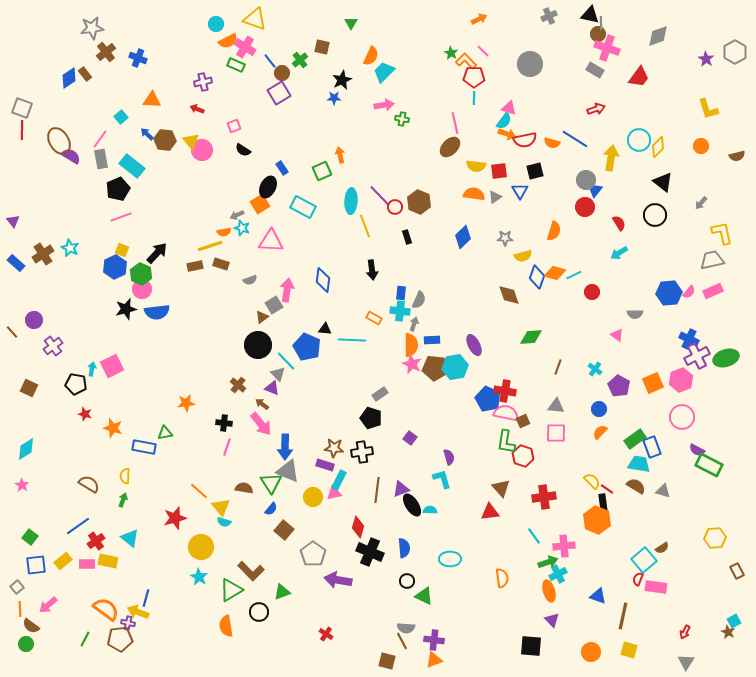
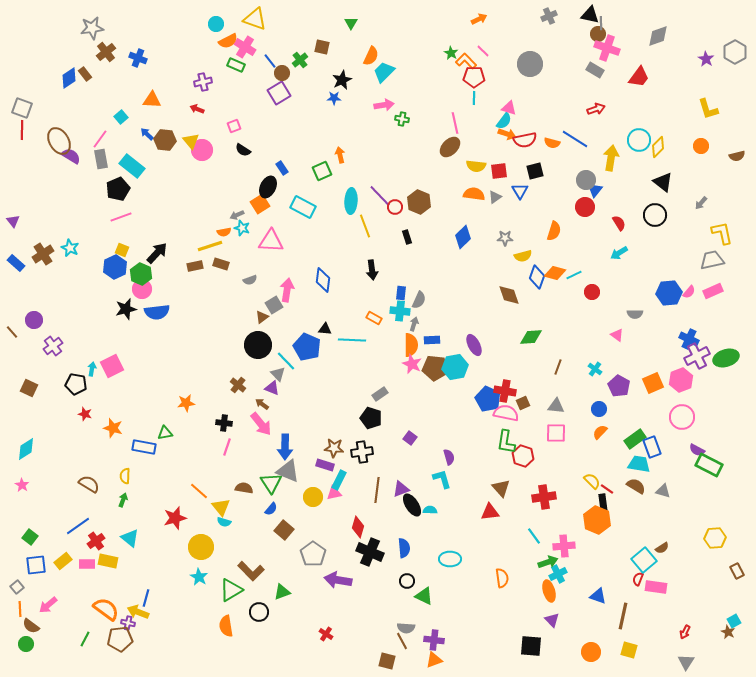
brown square at (523, 421): moved 18 px up
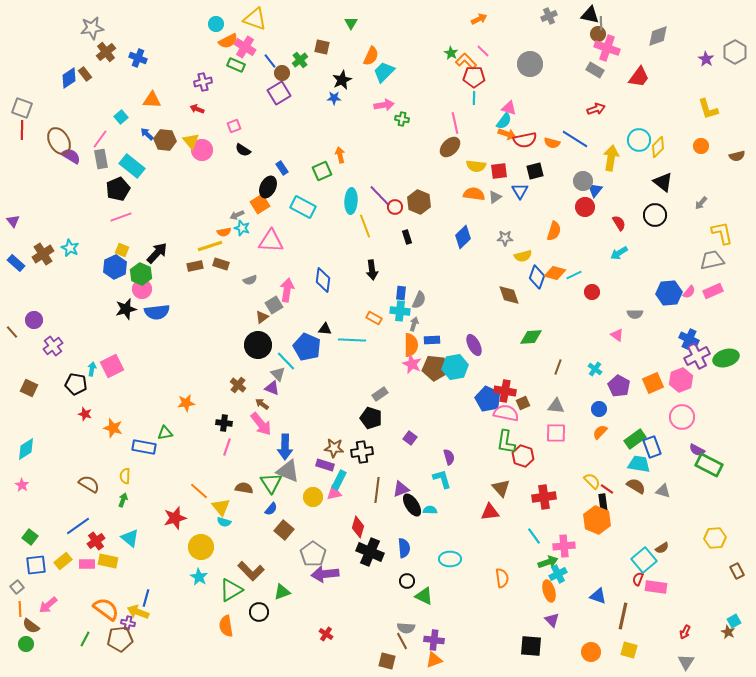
gray circle at (586, 180): moved 3 px left, 1 px down
purple arrow at (338, 580): moved 13 px left, 6 px up; rotated 16 degrees counterclockwise
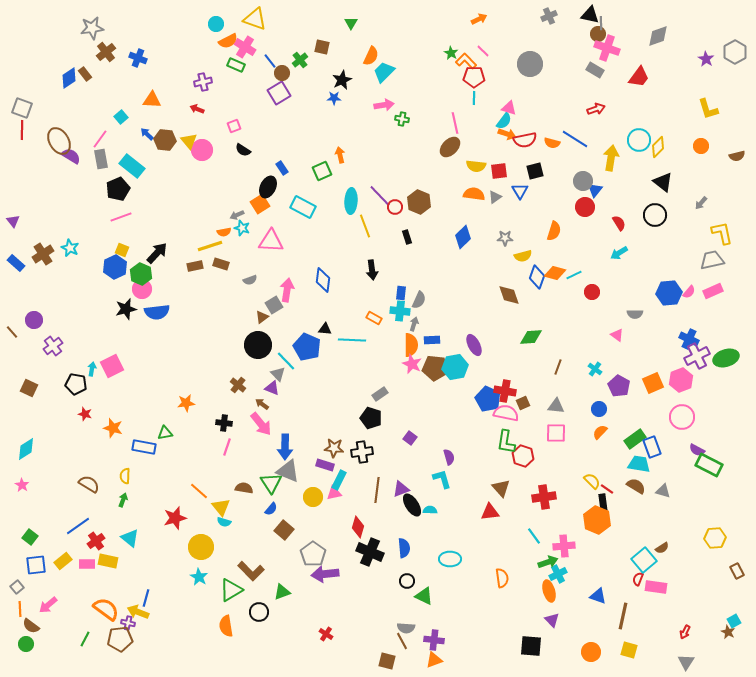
yellow triangle at (191, 141): moved 2 px left
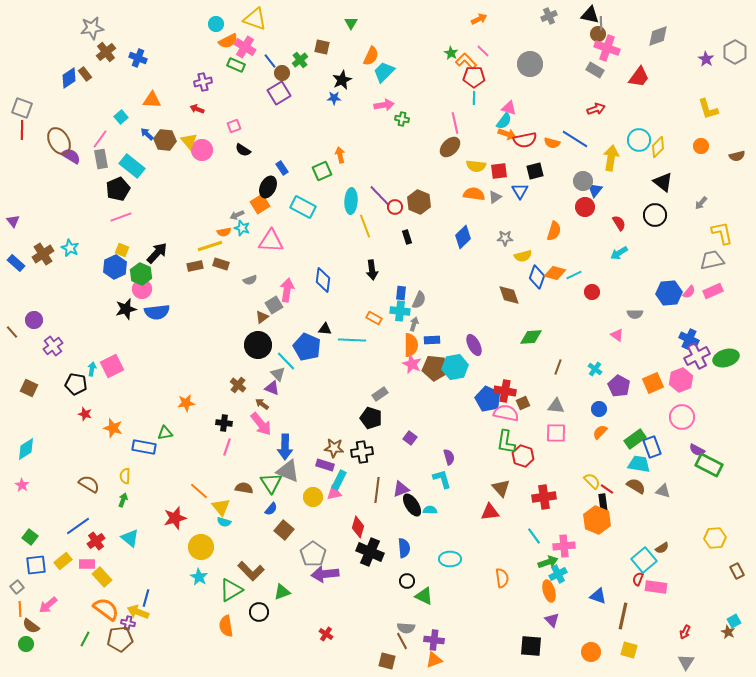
yellow rectangle at (108, 561): moved 6 px left, 16 px down; rotated 36 degrees clockwise
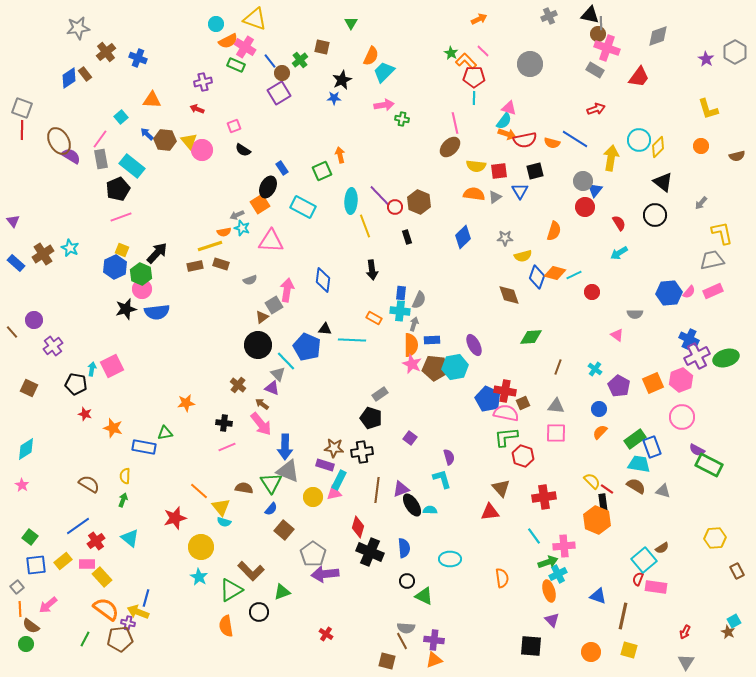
gray star at (92, 28): moved 14 px left
green L-shape at (506, 442): moved 5 px up; rotated 75 degrees clockwise
pink line at (227, 447): rotated 48 degrees clockwise
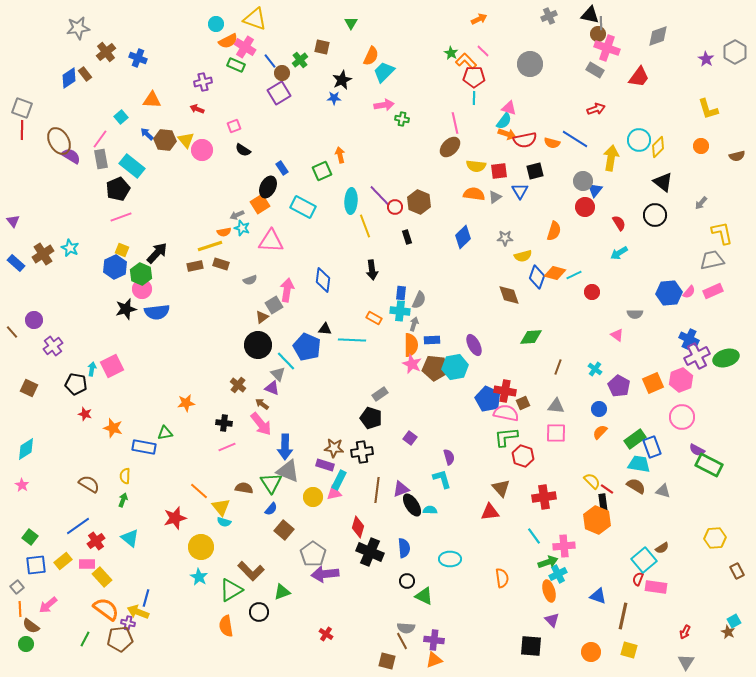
yellow triangle at (189, 141): moved 3 px left, 1 px up
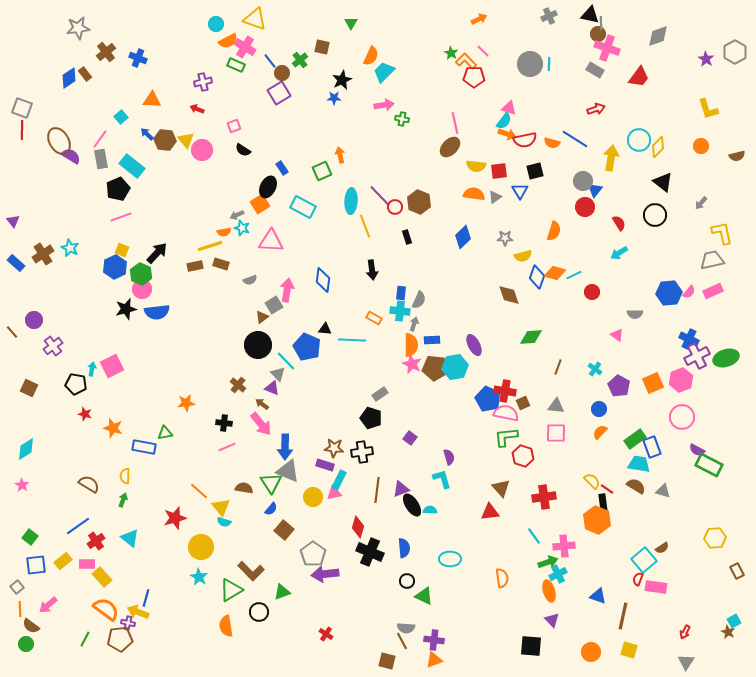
cyan line at (474, 98): moved 75 px right, 34 px up
